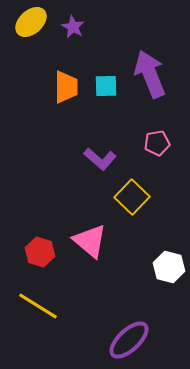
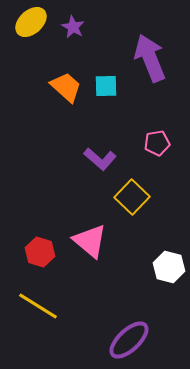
purple arrow: moved 16 px up
orange trapezoid: rotated 48 degrees counterclockwise
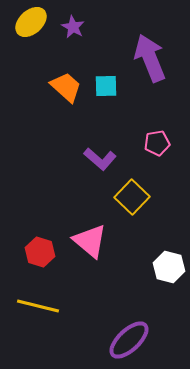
yellow line: rotated 18 degrees counterclockwise
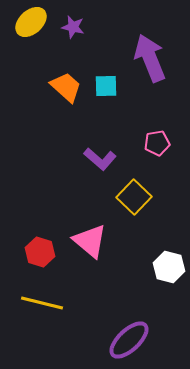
purple star: rotated 15 degrees counterclockwise
yellow square: moved 2 px right
yellow line: moved 4 px right, 3 px up
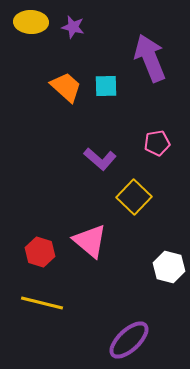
yellow ellipse: rotated 44 degrees clockwise
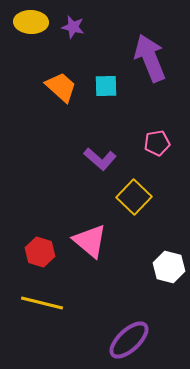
orange trapezoid: moved 5 px left
